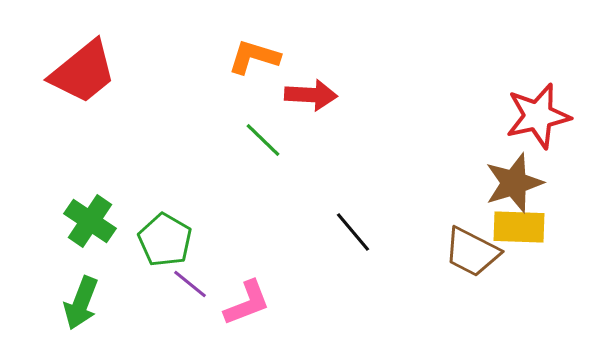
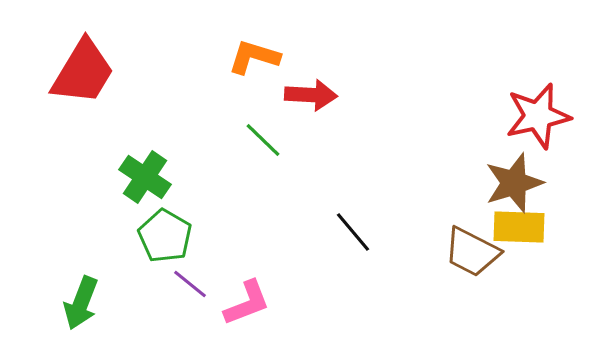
red trapezoid: rotated 20 degrees counterclockwise
green cross: moved 55 px right, 44 px up
green pentagon: moved 4 px up
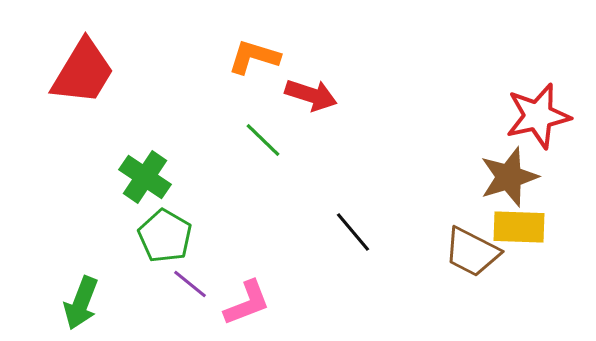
red arrow: rotated 15 degrees clockwise
brown star: moved 5 px left, 6 px up
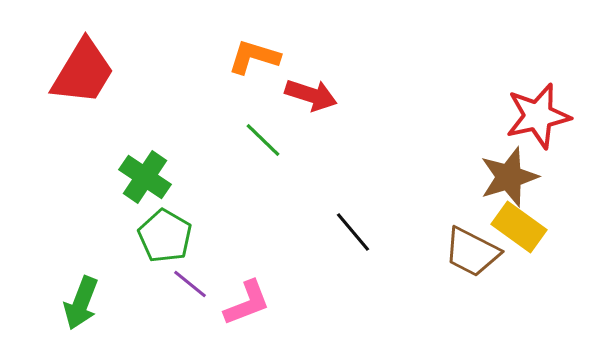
yellow rectangle: rotated 34 degrees clockwise
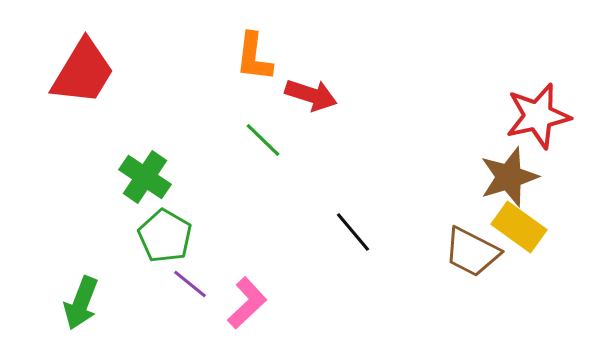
orange L-shape: rotated 100 degrees counterclockwise
pink L-shape: rotated 22 degrees counterclockwise
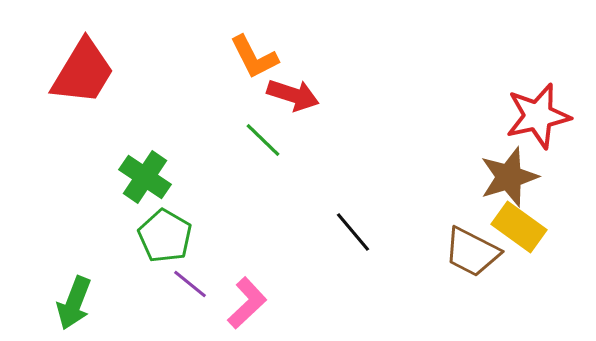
orange L-shape: rotated 34 degrees counterclockwise
red arrow: moved 18 px left
green arrow: moved 7 px left
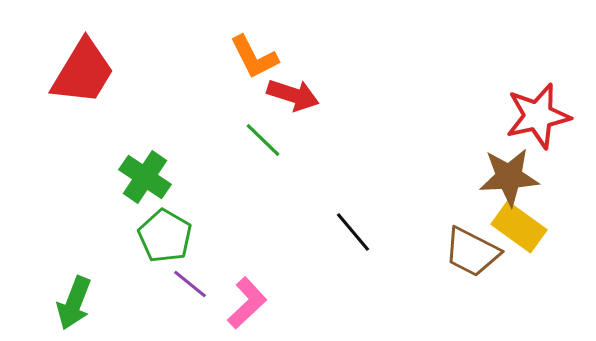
brown star: rotated 14 degrees clockwise
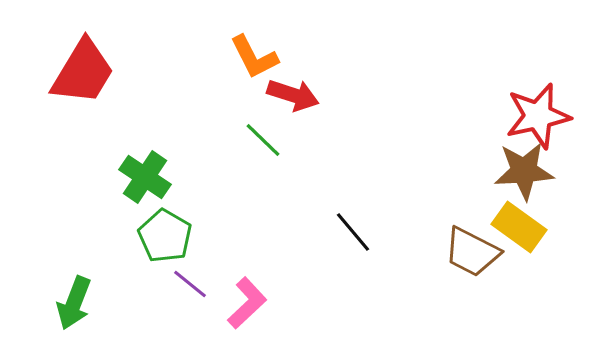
brown star: moved 15 px right, 6 px up
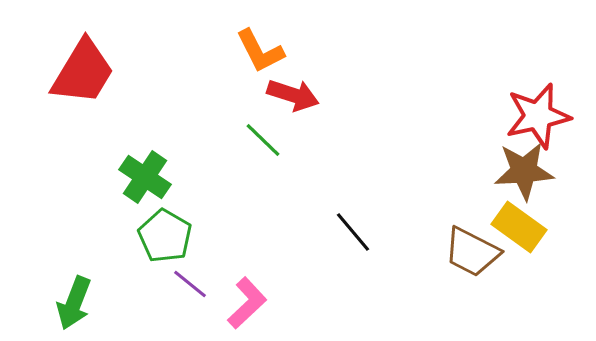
orange L-shape: moved 6 px right, 6 px up
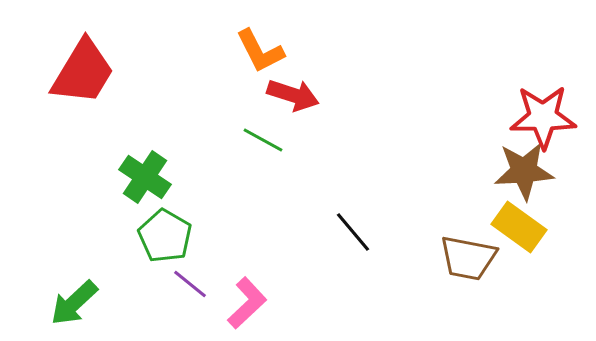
red star: moved 5 px right, 1 px down; rotated 12 degrees clockwise
green line: rotated 15 degrees counterclockwise
brown trapezoid: moved 4 px left, 6 px down; rotated 16 degrees counterclockwise
green arrow: rotated 26 degrees clockwise
